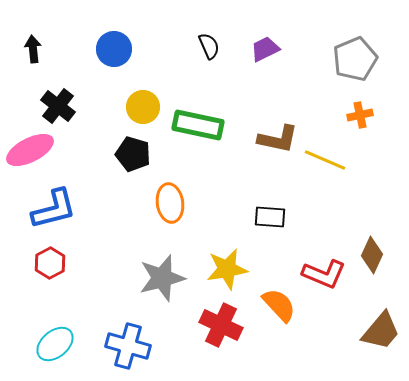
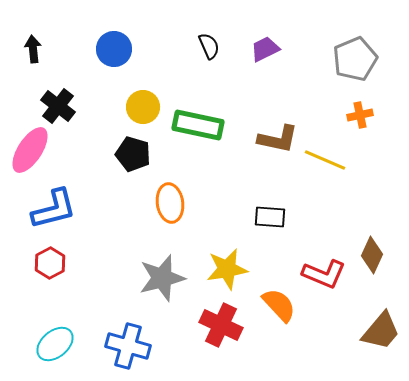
pink ellipse: rotated 30 degrees counterclockwise
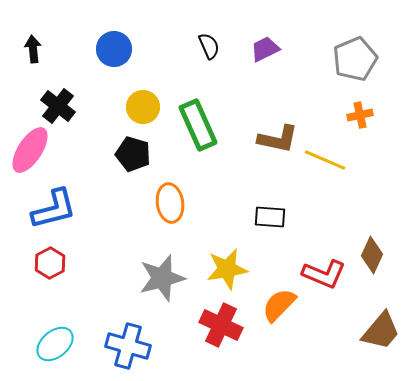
green rectangle: rotated 54 degrees clockwise
orange semicircle: rotated 93 degrees counterclockwise
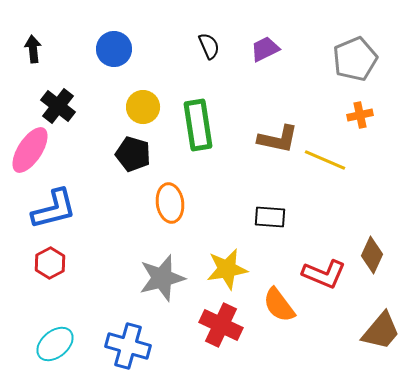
green rectangle: rotated 15 degrees clockwise
orange semicircle: rotated 81 degrees counterclockwise
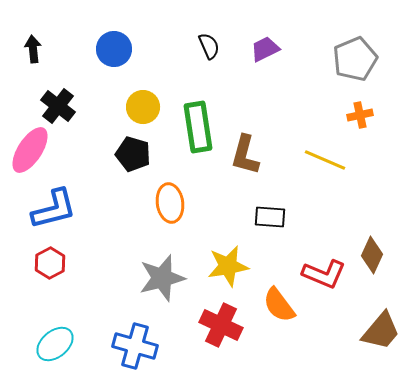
green rectangle: moved 2 px down
brown L-shape: moved 33 px left, 16 px down; rotated 93 degrees clockwise
yellow star: moved 1 px right, 3 px up
blue cross: moved 7 px right
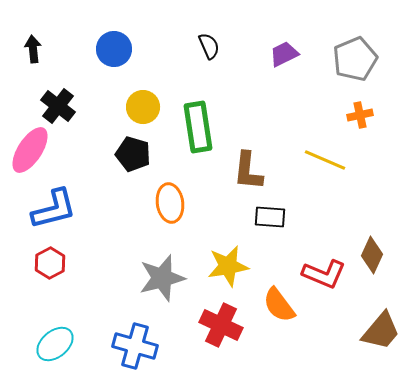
purple trapezoid: moved 19 px right, 5 px down
brown L-shape: moved 3 px right, 16 px down; rotated 9 degrees counterclockwise
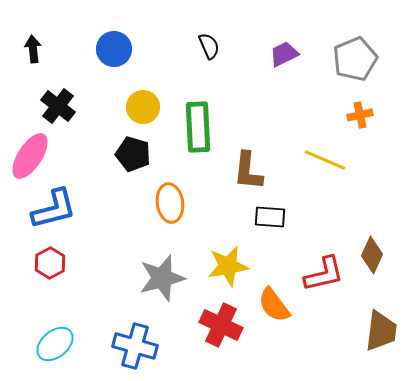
green rectangle: rotated 6 degrees clockwise
pink ellipse: moved 6 px down
red L-shape: rotated 36 degrees counterclockwise
orange semicircle: moved 5 px left
brown trapezoid: rotated 33 degrees counterclockwise
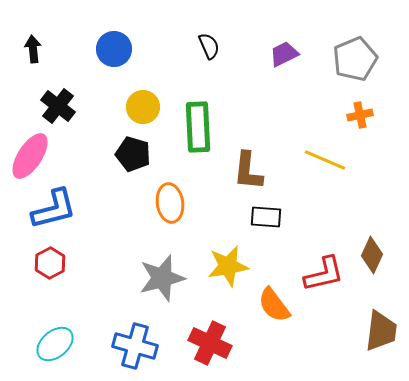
black rectangle: moved 4 px left
red cross: moved 11 px left, 18 px down
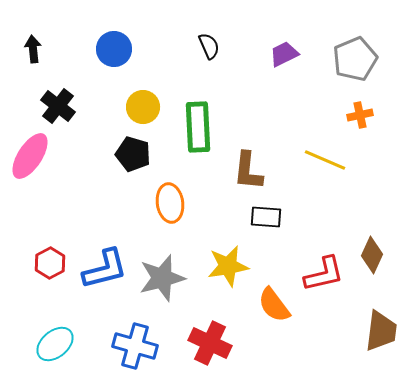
blue L-shape: moved 51 px right, 60 px down
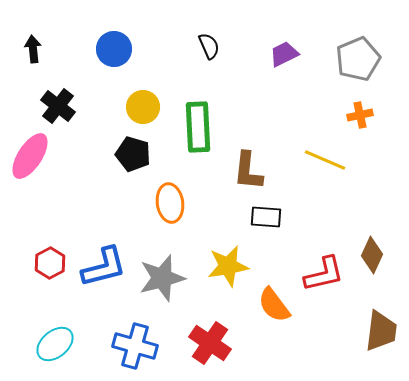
gray pentagon: moved 3 px right
blue L-shape: moved 1 px left, 2 px up
red cross: rotated 9 degrees clockwise
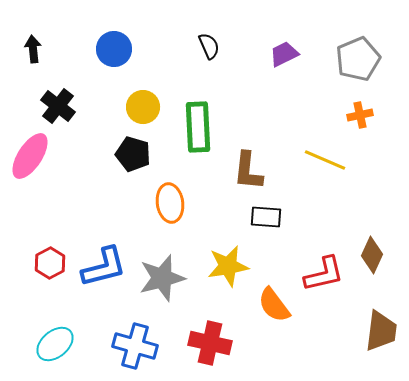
red cross: rotated 21 degrees counterclockwise
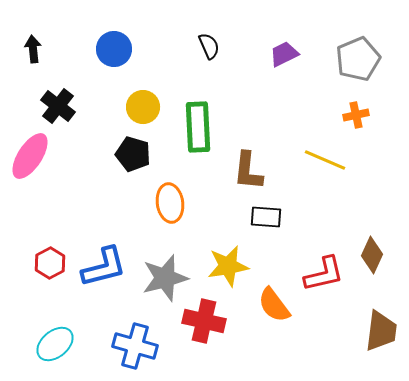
orange cross: moved 4 px left
gray star: moved 3 px right
red cross: moved 6 px left, 22 px up
